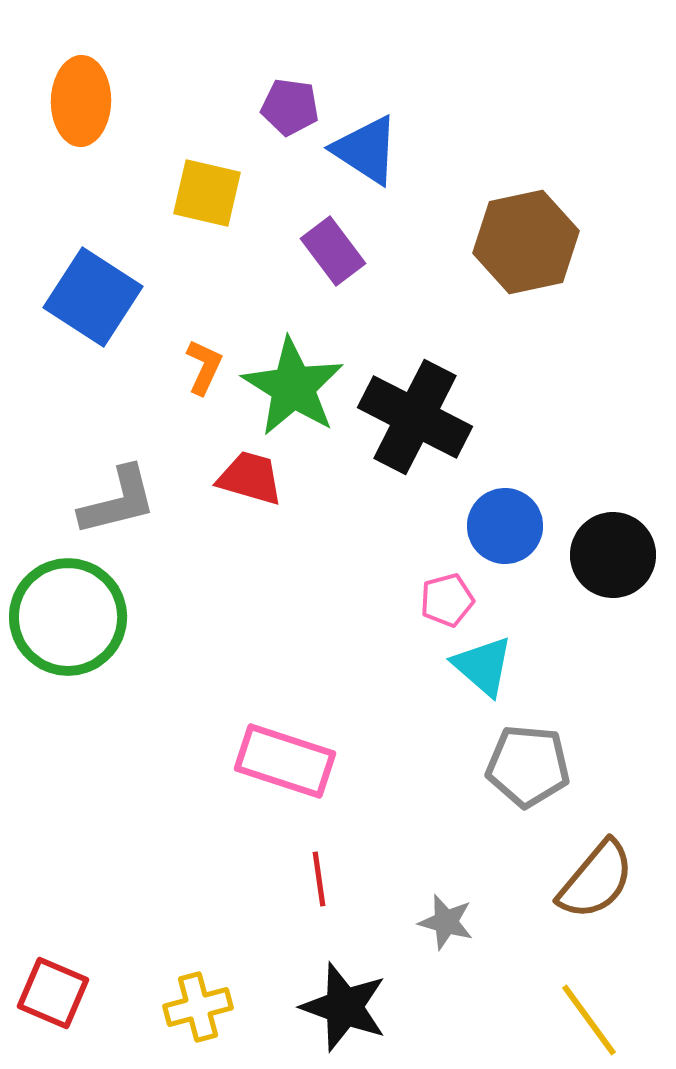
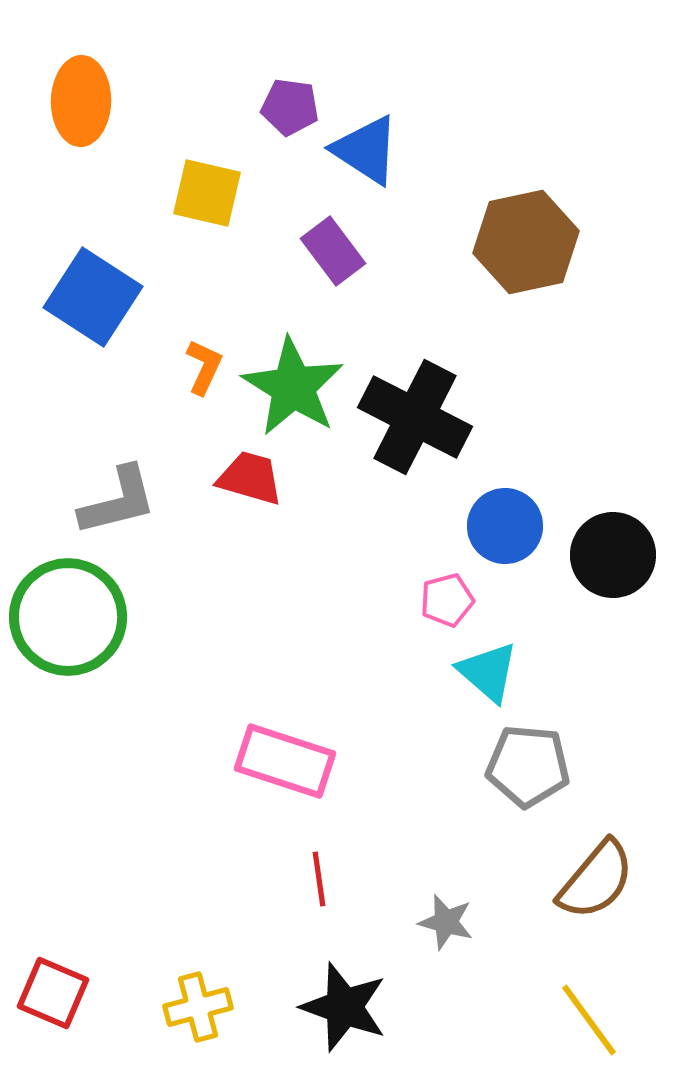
cyan triangle: moved 5 px right, 6 px down
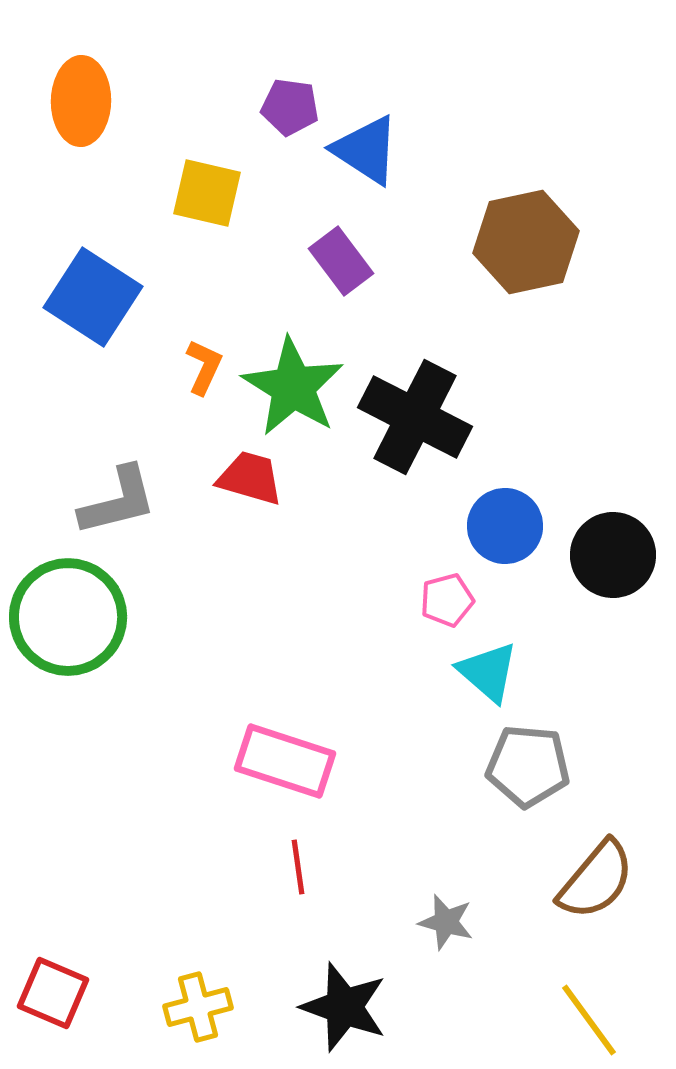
purple rectangle: moved 8 px right, 10 px down
red line: moved 21 px left, 12 px up
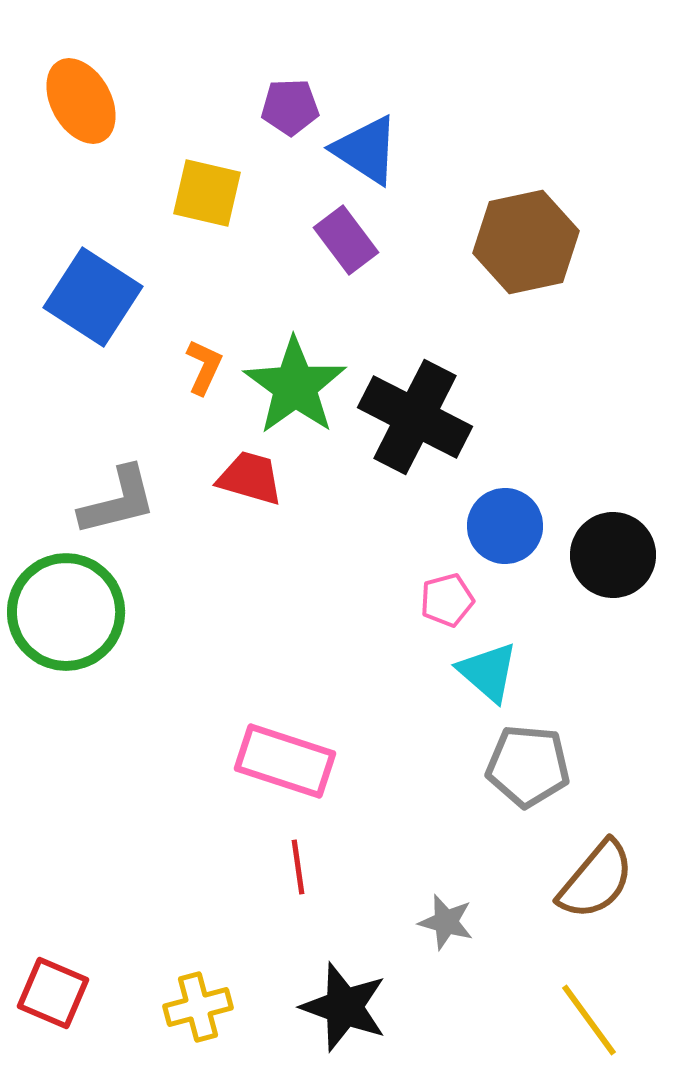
orange ellipse: rotated 30 degrees counterclockwise
purple pentagon: rotated 10 degrees counterclockwise
purple rectangle: moved 5 px right, 21 px up
green star: moved 2 px right, 1 px up; rotated 4 degrees clockwise
green circle: moved 2 px left, 5 px up
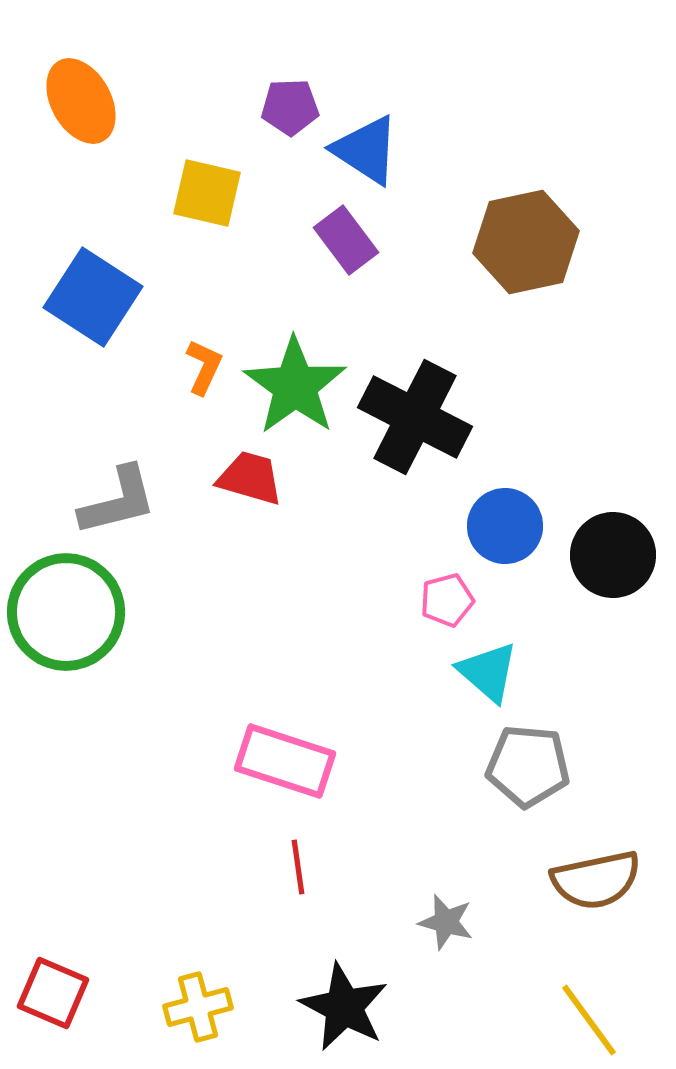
brown semicircle: rotated 38 degrees clockwise
black star: rotated 8 degrees clockwise
